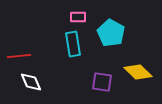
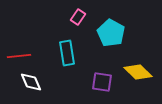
pink rectangle: rotated 56 degrees counterclockwise
cyan rectangle: moved 6 px left, 9 px down
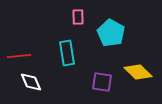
pink rectangle: rotated 35 degrees counterclockwise
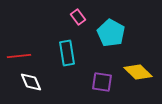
pink rectangle: rotated 35 degrees counterclockwise
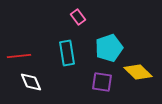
cyan pentagon: moved 2 px left, 15 px down; rotated 24 degrees clockwise
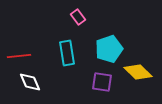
cyan pentagon: moved 1 px down
white diamond: moved 1 px left
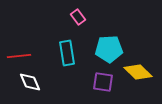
cyan pentagon: rotated 16 degrees clockwise
purple square: moved 1 px right
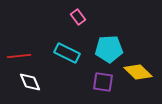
cyan rectangle: rotated 55 degrees counterclockwise
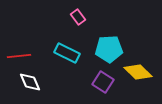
purple square: rotated 25 degrees clockwise
